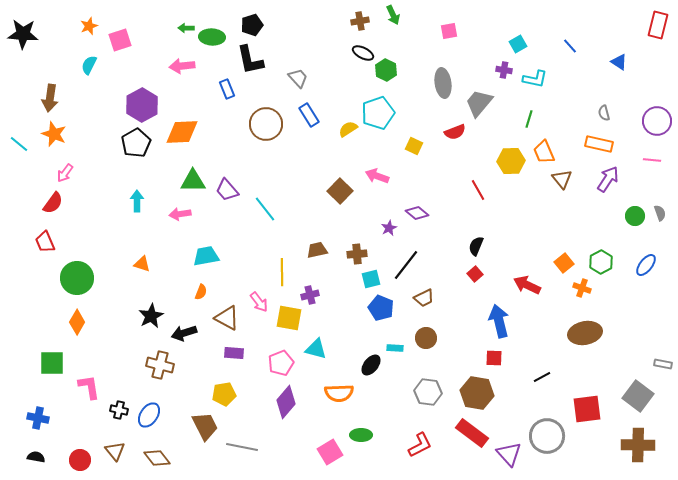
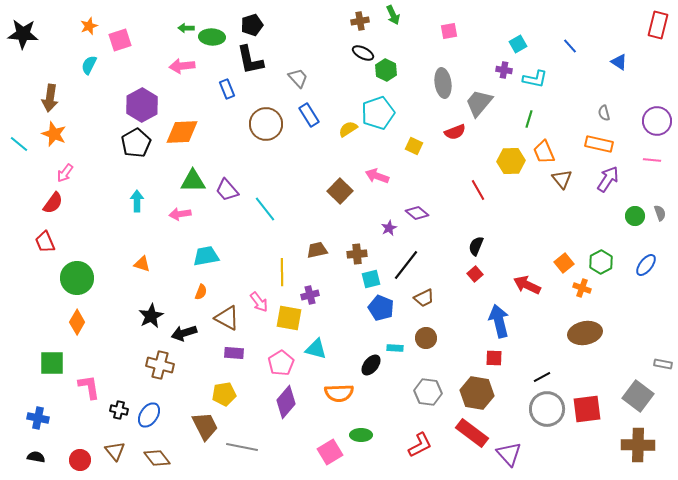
pink pentagon at (281, 363): rotated 10 degrees counterclockwise
gray circle at (547, 436): moved 27 px up
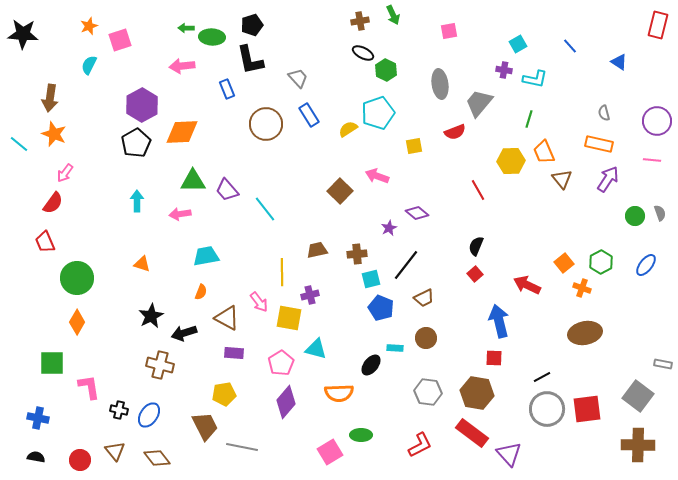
gray ellipse at (443, 83): moved 3 px left, 1 px down
yellow square at (414, 146): rotated 36 degrees counterclockwise
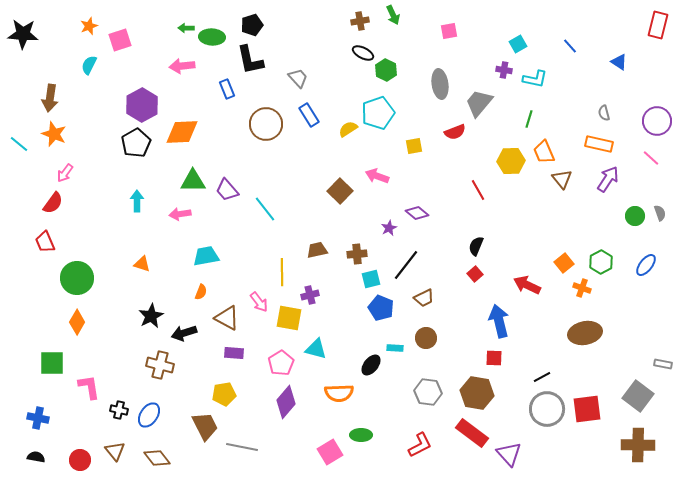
pink line at (652, 160): moved 1 px left, 2 px up; rotated 36 degrees clockwise
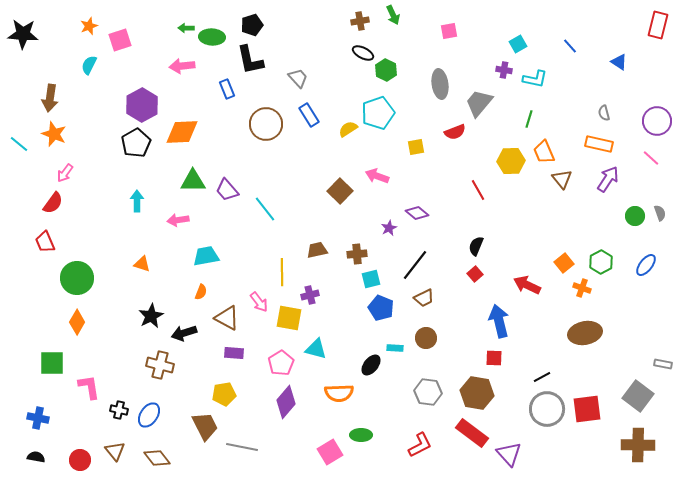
yellow square at (414, 146): moved 2 px right, 1 px down
pink arrow at (180, 214): moved 2 px left, 6 px down
black line at (406, 265): moved 9 px right
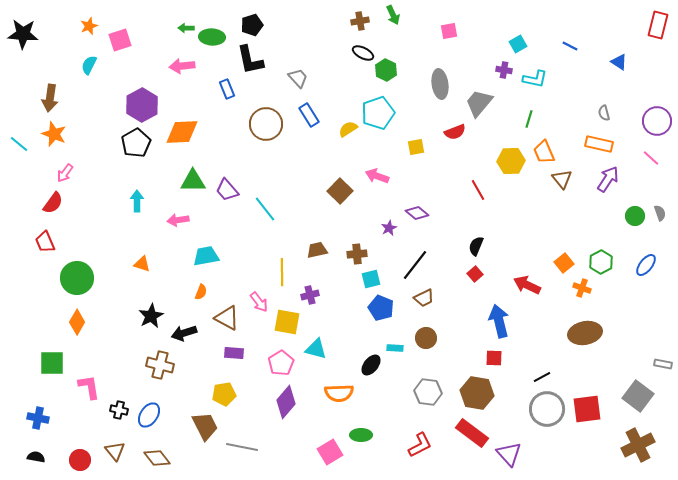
blue line at (570, 46): rotated 21 degrees counterclockwise
yellow square at (289, 318): moved 2 px left, 4 px down
brown cross at (638, 445): rotated 28 degrees counterclockwise
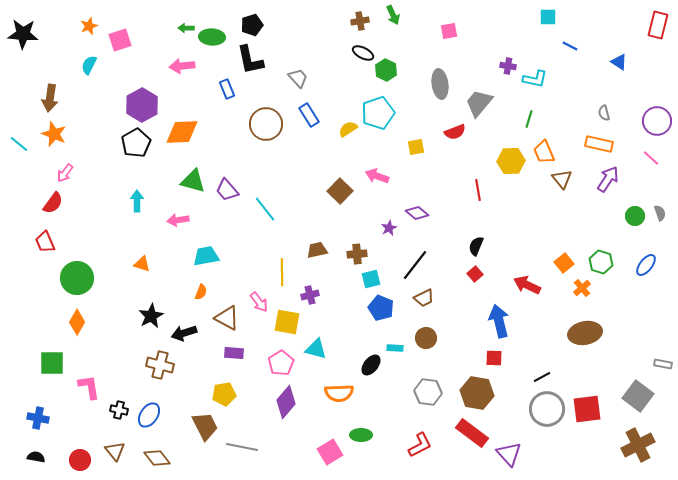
cyan square at (518, 44): moved 30 px right, 27 px up; rotated 30 degrees clockwise
purple cross at (504, 70): moved 4 px right, 4 px up
green triangle at (193, 181): rotated 16 degrees clockwise
red line at (478, 190): rotated 20 degrees clockwise
green hexagon at (601, 262): rotated 15 degrees counterclockwise
orange cross at (582, 288): rotated 30 degrees clockwise
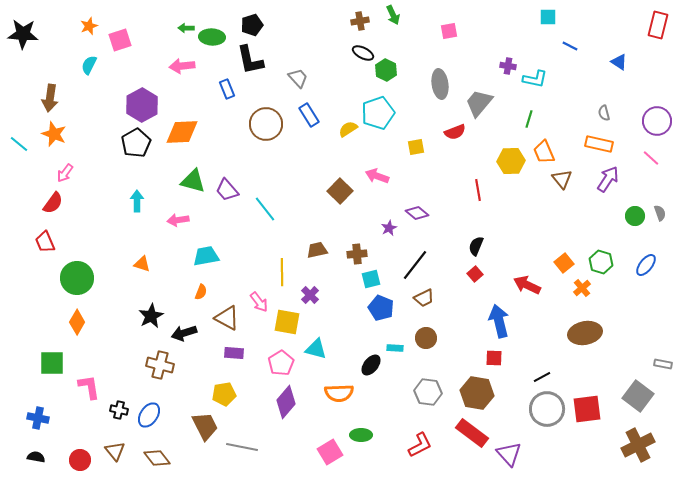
purple cross at (310, 295): rotated 30 degrees counterclockwise
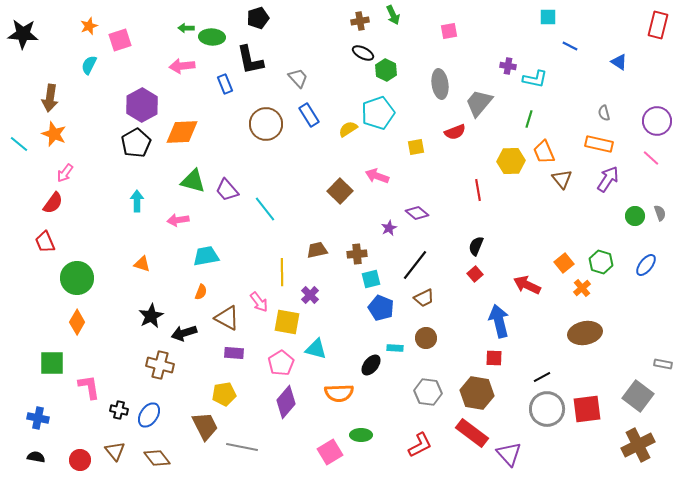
black pentagon at (252, 25): moved 6 px right, 7 px up
blue rectangle at (227, 89): moved 2 px left, 5 px up
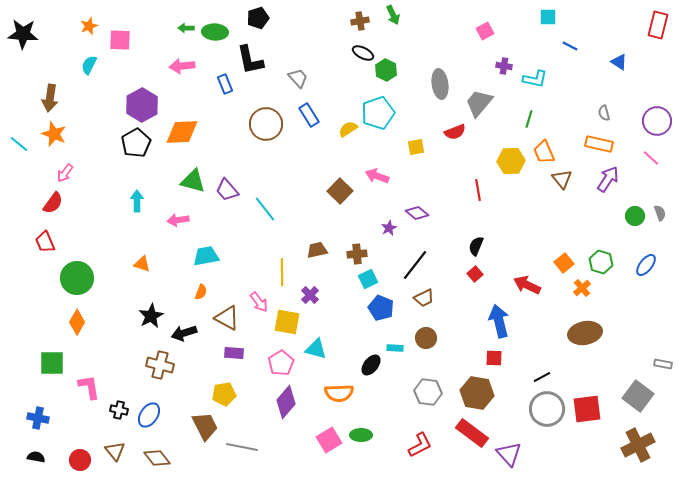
pink square at (449, 31): moved 36 px right; rotated 18 degrees counterclockwise
green ellipse at (212, 37): moved 3 px right, 5 px up
pink square at (120, 40): rotated 20 degrees clockwise
purple cross at (508, 66): moved 4 px left
cyan square at (371, 279): moved 3 px left; rotated 12 degrees counterclockwise
pink square at (330, 452): moved 1 px left, 12 px up
